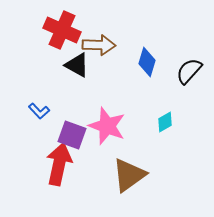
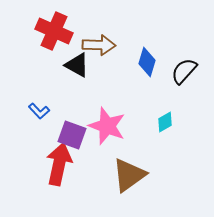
red cross: moved 8 px left, 1 px down
black semicircle: moved 5 px left
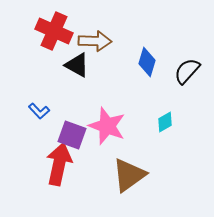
brown arrow: moved 4 px left, 4 px up
black semicircle: moved 3 px right
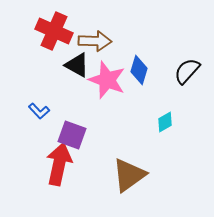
blue diamond: moved 8 px left, 8 px down
pink star: moved 46 px up
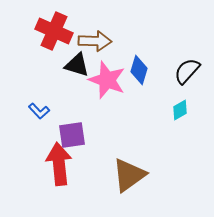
black triangle: rotated 12 degrees counterclockwise
cyan diamond: moved 15 px right, 12 px up
purple square: rotated 28 degrees counterclockwise
red arrow: rotated 18 degrees counterclockwise
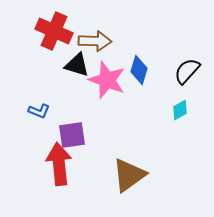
blue L-shape: rotated 25 degrees counterclockwise
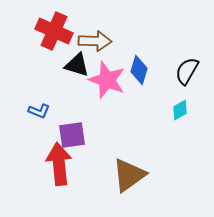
black semicircle: rotated 12 degrees counterclockwise
